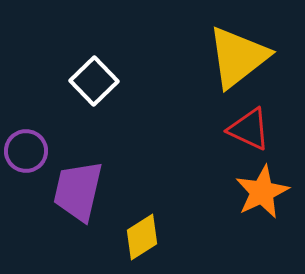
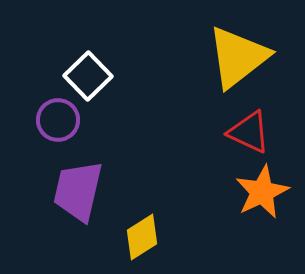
white square: moved 6 px left, 5 px up
red triangle: moved 3 px down
purple circle: moved 32 px right, 31 px up
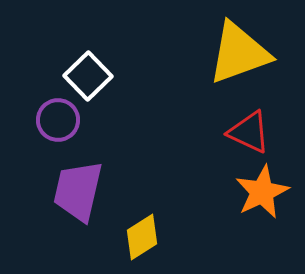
yellow triangle: moved 1 px right, 4 px up; rotated 18 degrees clockwise
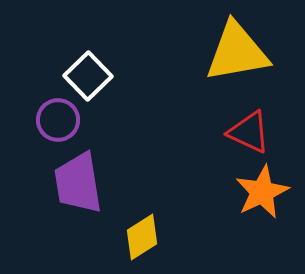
yellow triangle: moved 2 px left, 1 px up; rotated 10 degrees clockwise
purple trapezoid: moved 8 px up; rotated 22 degrees counterclockwise
